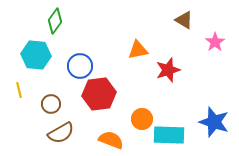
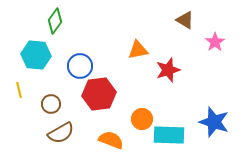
brown triangle: moved 1 px right
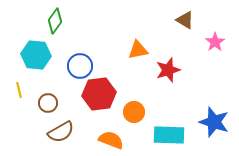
brown circle: moved 3 px left, 1 px up
orange circle: moved 8 px left, 7 px up
brown semicircle: moved 1 px up
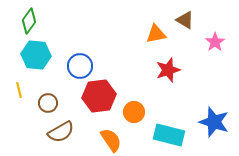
green diamond: moved 26 px left
orange triangle: moved 18 px right, 16 px up
red hexagon: moved 2 px down
cyan rectangle: rotated 12 degrees clockwise
orange semicircle: rotated 35 degrees clockwise
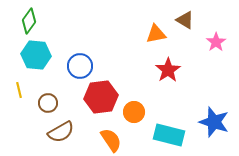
pink star: moved 1 px right
red star: rotated 15 degrees counterclockwise
red hexagon: moved 2 px right, 1 px down
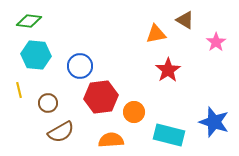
green diamond: rotated 60 degrees clockwise
orange semicircle: rotated 60 degrees counterclockwise
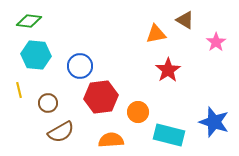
orange circle: moved 4 px right
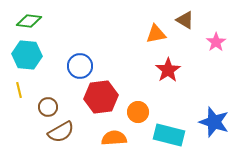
cyan hexagon: moved 9 px left
brown circle: moved 4 px down
orange semicircle: moved 3 px right, 2 px up
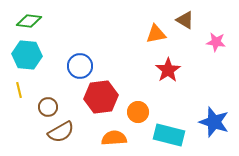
pink star: rotated 30 degrees counterclockwise
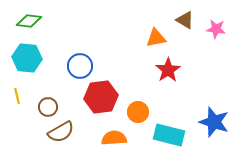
orange triangle: moved 4 px down
pink star: moved 13 px up
cyan hexagon: moved 3 px down
yellow line: moved 2 px left, 6 px down
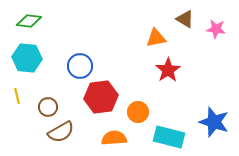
brown triangle: moved 1 px up
cyan rectangle: moved 2 px down
